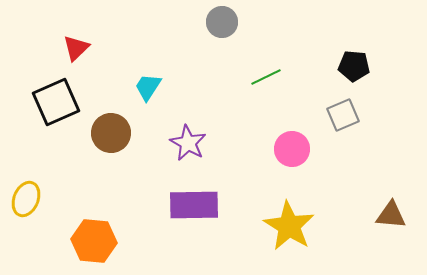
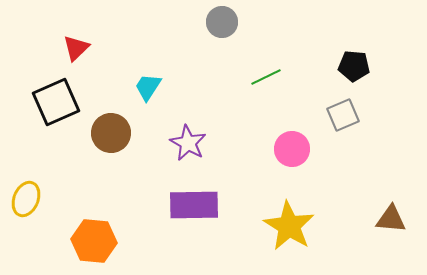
brown triangle: moved 4 px down
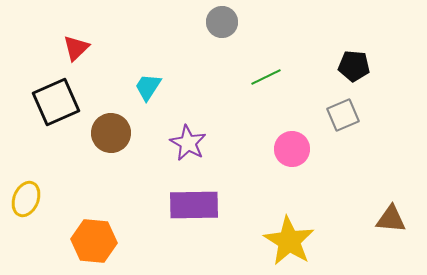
yellow star: moved 15 px down
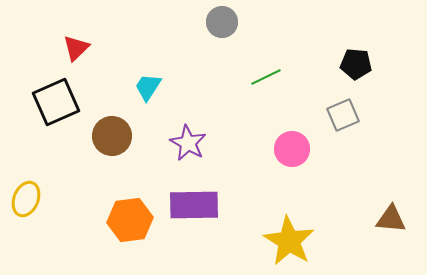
black pentagon: moved 2 px right, 2 px up
brown circle: moved 1 px right, 3 px down
orange hexagon: moved 36 px right, 21 px up; rotated 12 degrees counterclockwise
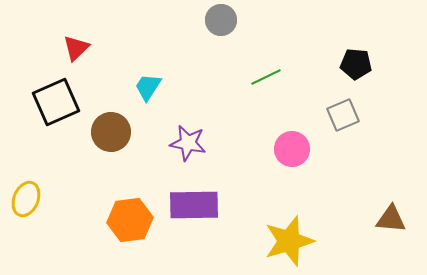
gray circle: moved 1 px left, 2 px up
brown circle: moved 1 px left, 4 px up
purple star: rotated 18 degrees counterclockwise
yellow star: rotated 24 degrees clockwise
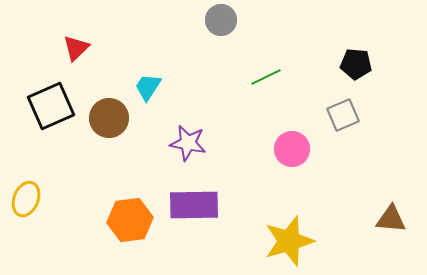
black square: moved 5 px left, 4 px down
brown circle: moved 2 px left, 14 px up
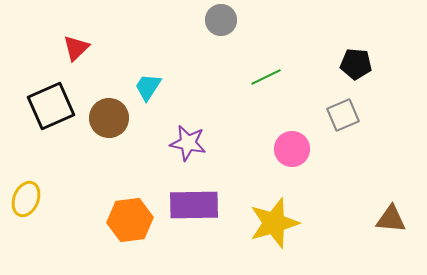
yellow star: moved 15 px left, 18 px up
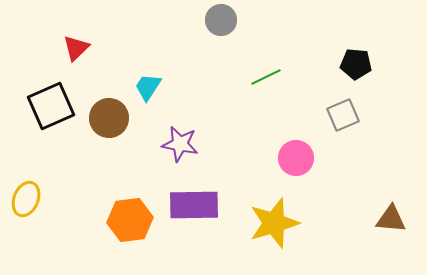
purple star: moved 8 px left, 1 px down
pink circle: moved 4 px right, 9 px down
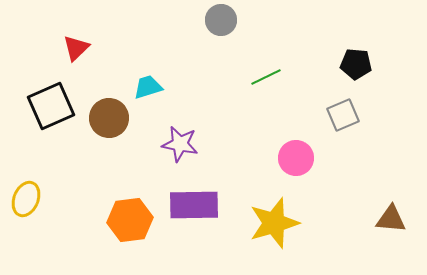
cyan trapezoid: rotated 40 degrees clockwise
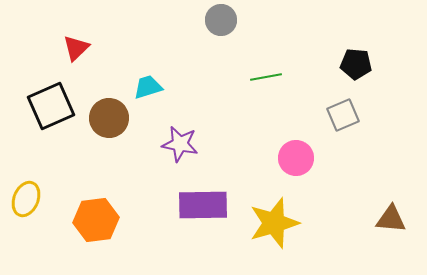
green line: rotated 16 degrees clockwise
purple rectangle: moved 9 px right
orange hexagon: moved 34 px left
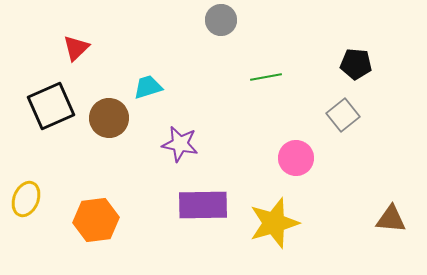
gray square: rotated 16 degrees counterclockwise
